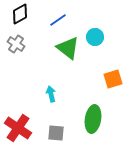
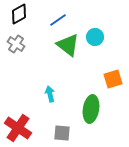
black diamond: moved 1 px left
green triangle: moved 3 px up
cyan arrow: moved 1 px left
green ellipse: moved 2 px left, 10 px up
gray square: moved 6 px right
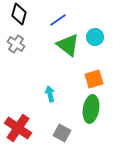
black diamond: rotated 45 degrees counterclockwise
orange square: moved 19 px left
gray square: rotated 24 degrees clockwise
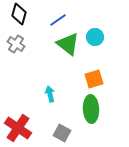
green triangle: moved 1 px up
green ellipse: rotated 12 degrees counterclockwise
